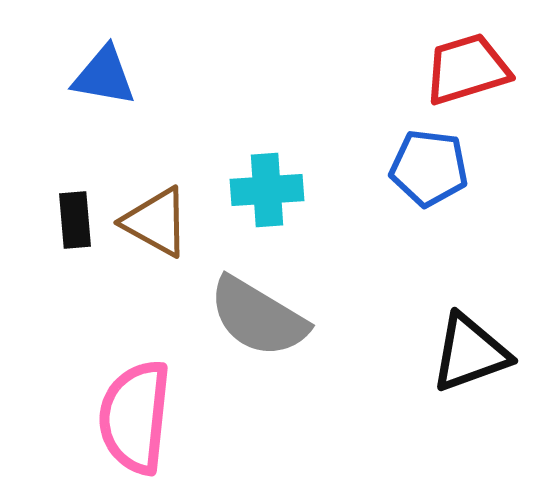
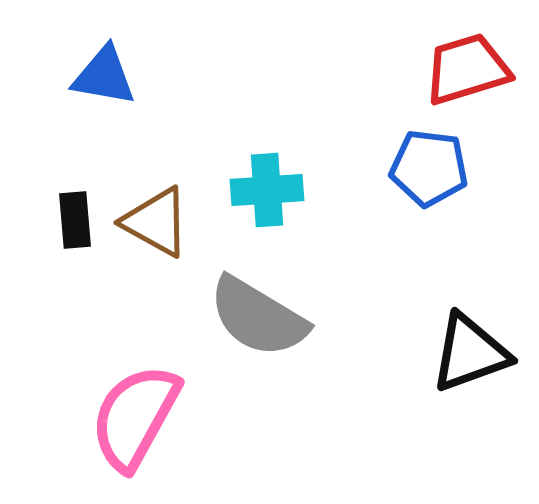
pink semicircle: rotated 23 degrees clockwise
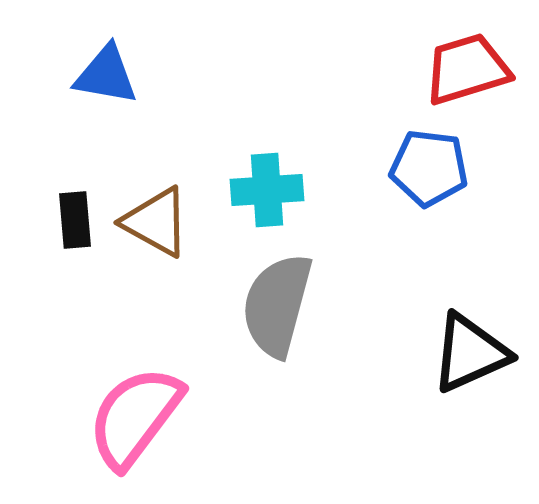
blue triangle: moved 2 px right, 1 px up
gray semicircle: moved 19 px right, 12 px up; rotated 74 degrees clockwise
black triangle: rotated 4 degrees counterclockwise
pink semicircle: rotated 8 degrees clockwise
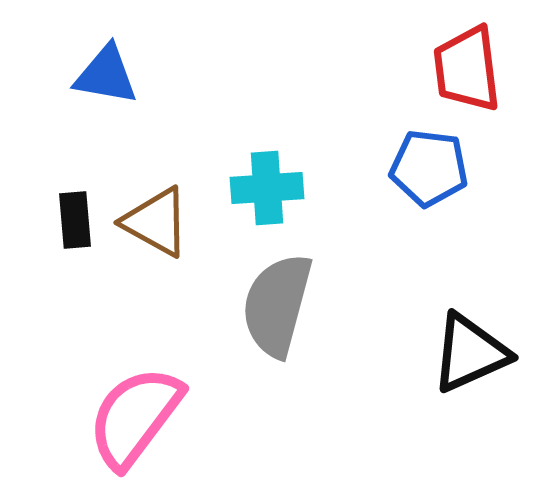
red trapezoid: rotated 80 degrees counterclockwise
cyan cross: moved 2 px up
